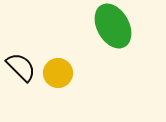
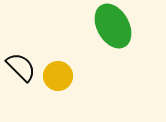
yellow circle: moved 3 px down
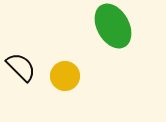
yellow circle: moved 7 px right
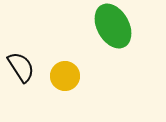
black semicircle: rotated 12 degrees clockwise
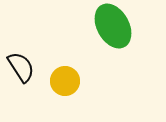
yellow circle: moved 5 px down
